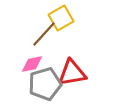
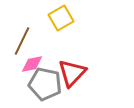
brown line: moved 22 px left, 7 px down; rotated 16 degrees counterclockwise
red triangle: rotated 36 degrees counterclockwise
gray pentagon: rotated 28 degrees clockwise
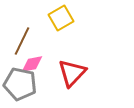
gray pentagon: moved 25 px left
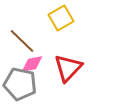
brown line: rotated 72 degrees counterclockwise
red triangle: moved 4 px left, 5 px up
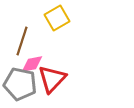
yellow square: moved 4 px left
brown line: rotated 64 degrees clockwise
red triangle: moved 16 px left, 11 px down
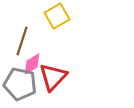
yellow square: moved 2 px up
pink diamond: rotated 20 degrees counterclockwise
red triangle: moved 1 px right, 2 px up
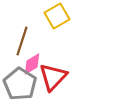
gray pentagon: rotated 20 degrees clockwise
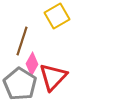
pink diamond: rotated 30 degrees counterclockwise
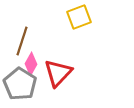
yellow square: moved 22 px right, 1 px down; rotated 10 degrees clockwise
pink diamond: moved 1 px left
red triangle: moved 5 px right, 4 px up
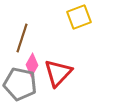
brown line: moved 3 px up
pink diamond: moved 1 px right, 1 px down
gray pentagon: rotated 20 degrees counterclockwise
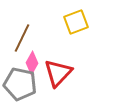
yellow square: moved 3 px left, 5 px down
brown line: rotated 8 degrees clockwise
pink diamond: moved 2 px up
